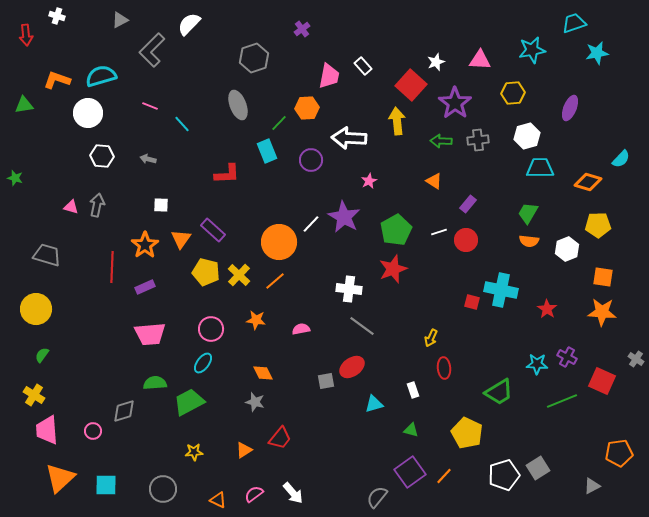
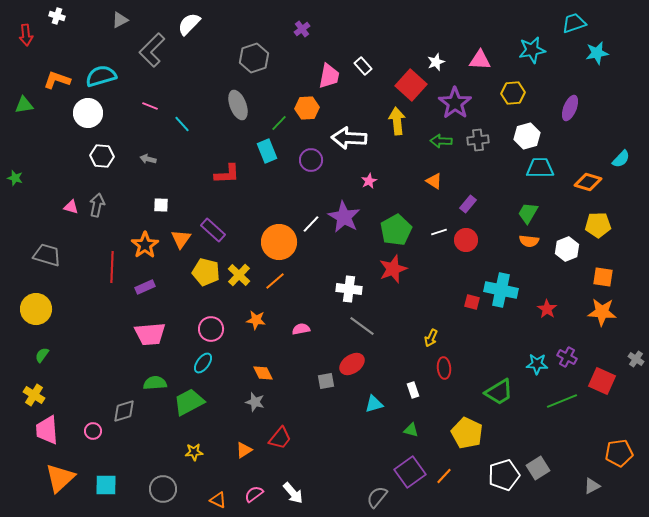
red ellipse at (352, 367): moved 3 px up
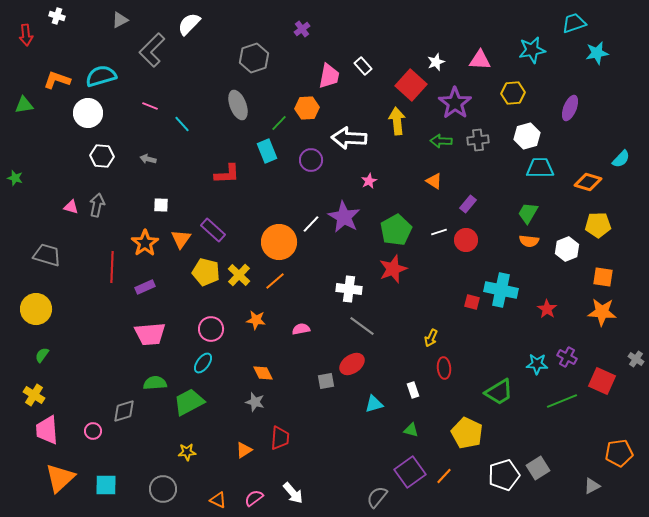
orange star at (145, 245): moved 2 px up
red trapezoid at (280, 438): rotated 35 degrees counterclockwise
yellow star at (194, 452): moved 7 px left
pink semicircle at (254, 494): moved 4 px down
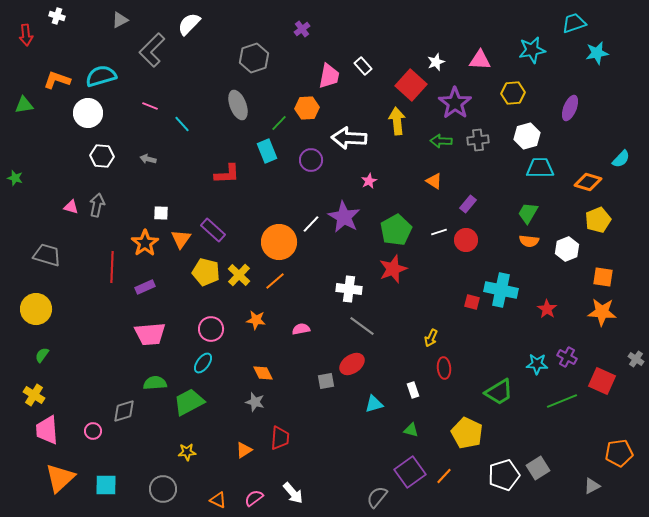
white square at (161, 205): moved 8 px down
yellow pentagon at (598, 225): moved 5 px up; rotated 20 degrees counterclockwise
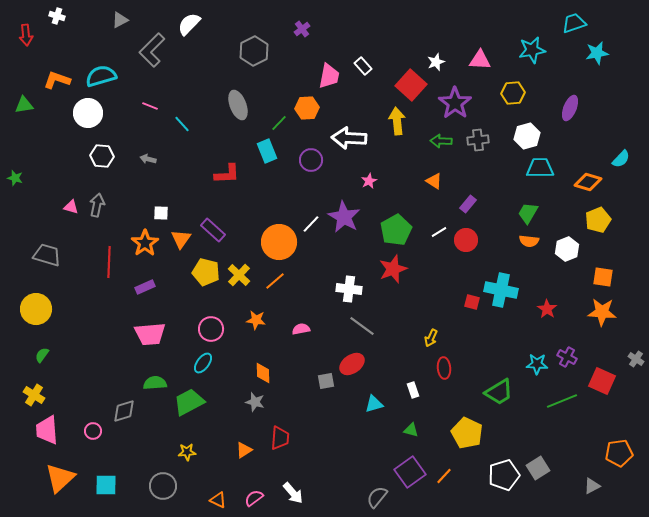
gray hexagon at (254, 58): moved 7 px up; rotated 8 degrees counterclockwise
white line at (439, 232): rotated 14 degrees counterclockwise
red line at (112, 267): moved 3 px left, 5 px up
orange diamond at (263, 373): rotated 25 degrees clockwise
gray circle at (163, 489): moved 3 px up
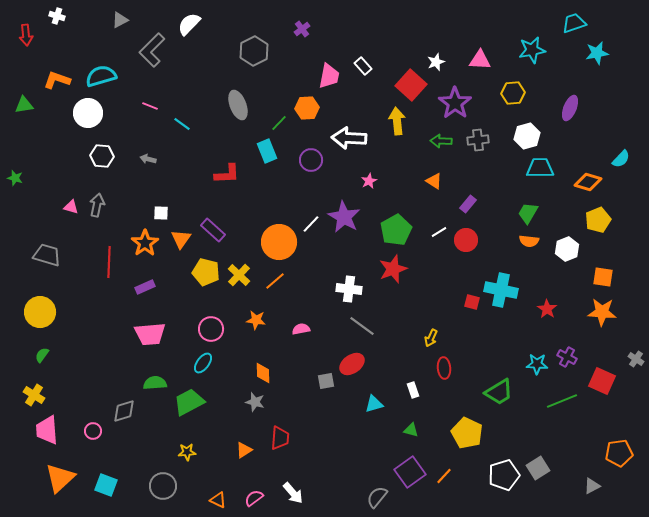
cyan line at (182, 124): rotated 12 degrees counterclockwise
yellow circle at (36, 309): moved 4 px right, 3 px down
cyan square at (106, 485): rotated 20 degrees clockwise
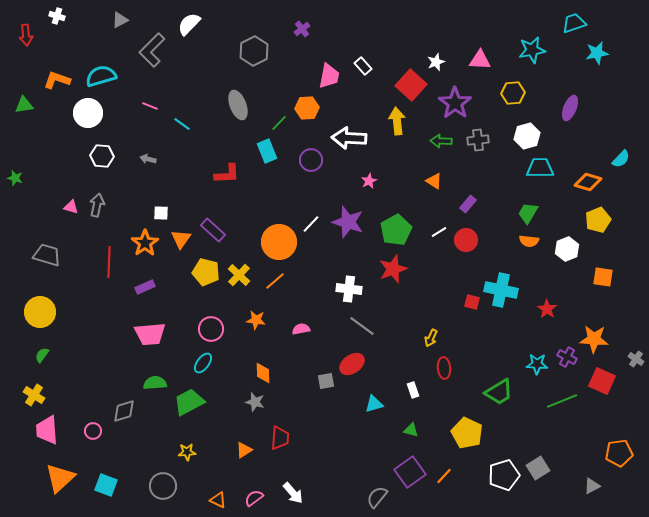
purple star at (344, 217): moved 4 px right, 5 px down; rotated 12 degrees counterclockwise
orange star at (602, 312): moved 8 px left, 27 px down
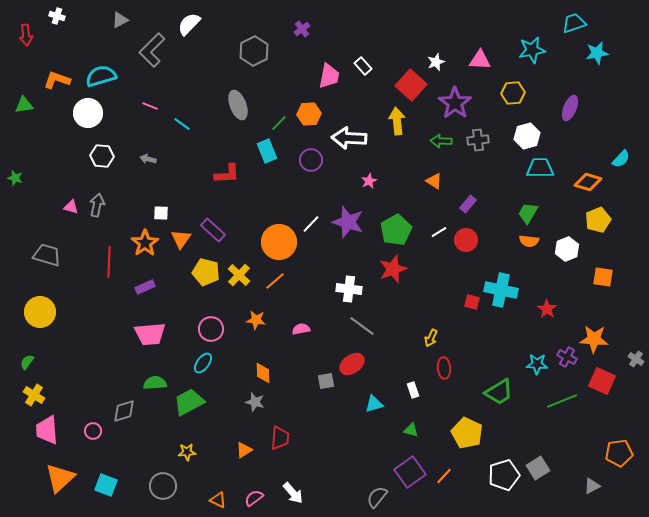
orange hexagon at (307, 108): moved 2 px right, 6 px down
green semicircle at (42, 355): moved 15 px left, 7 px down
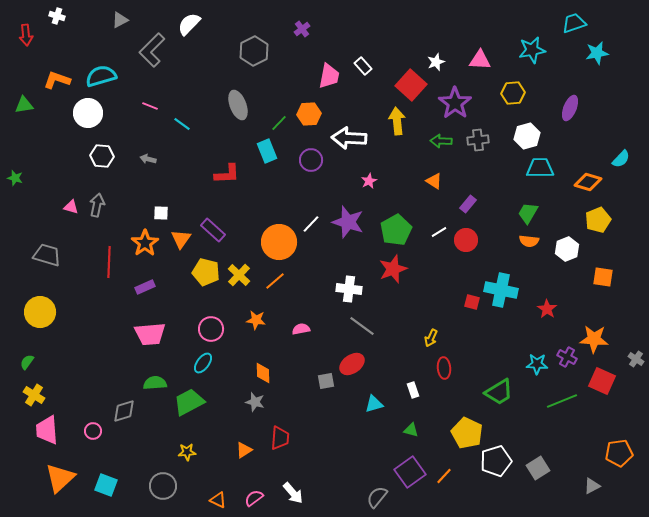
white pentagon at (504, 475): moved 8 px left, 14 px up
